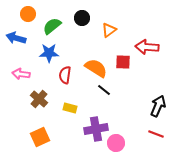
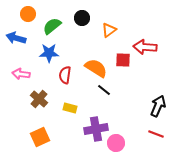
red arrow: moved 2 px left
red square: moved 2 px up
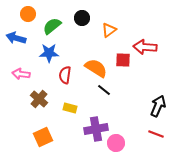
orange square: moved 3 px right
